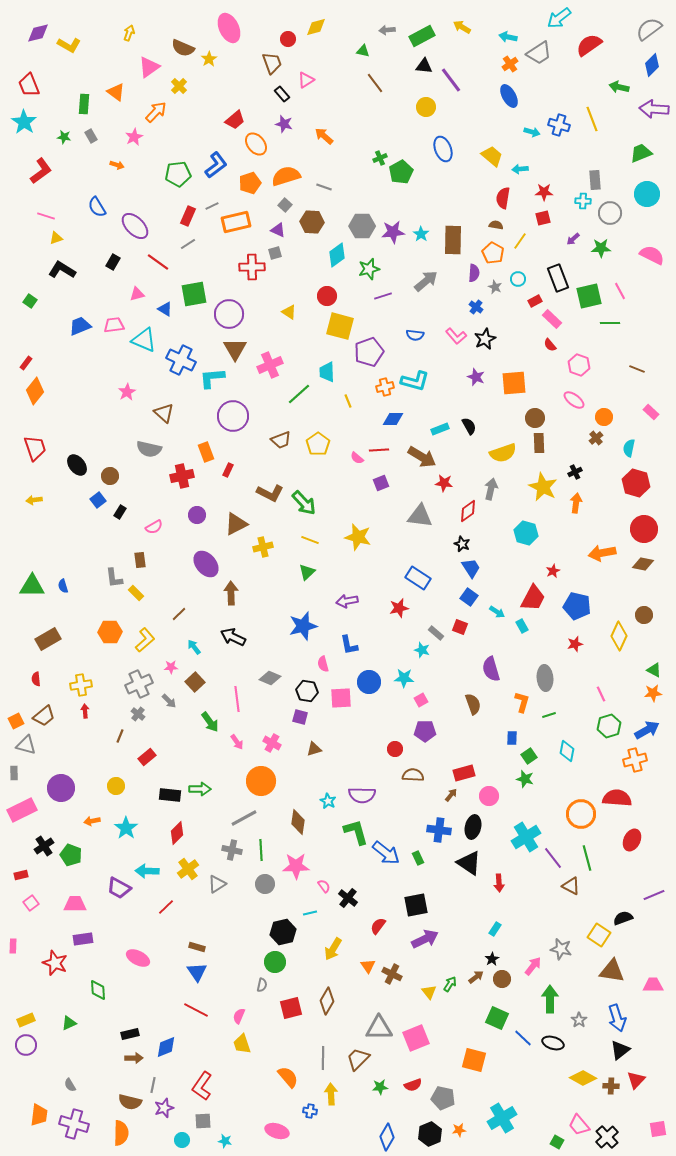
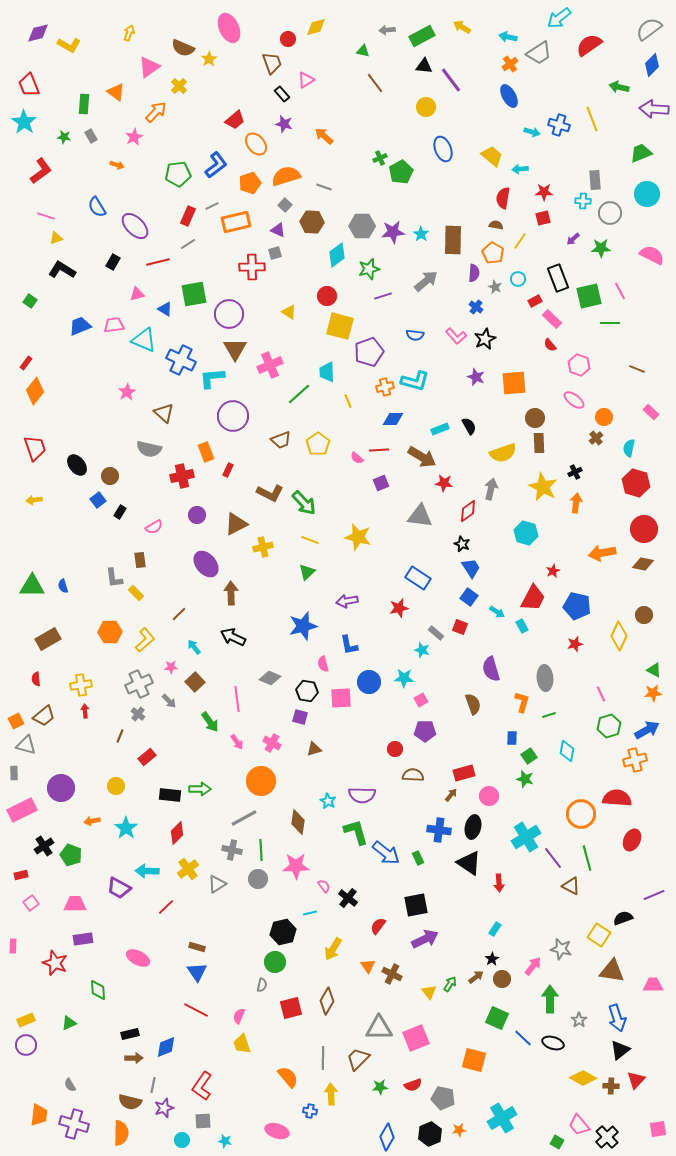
red line at (158, 262): rotated 50 degrees counterclockwise
gray circle at (265, 884): moved 7 px left, 5 px up
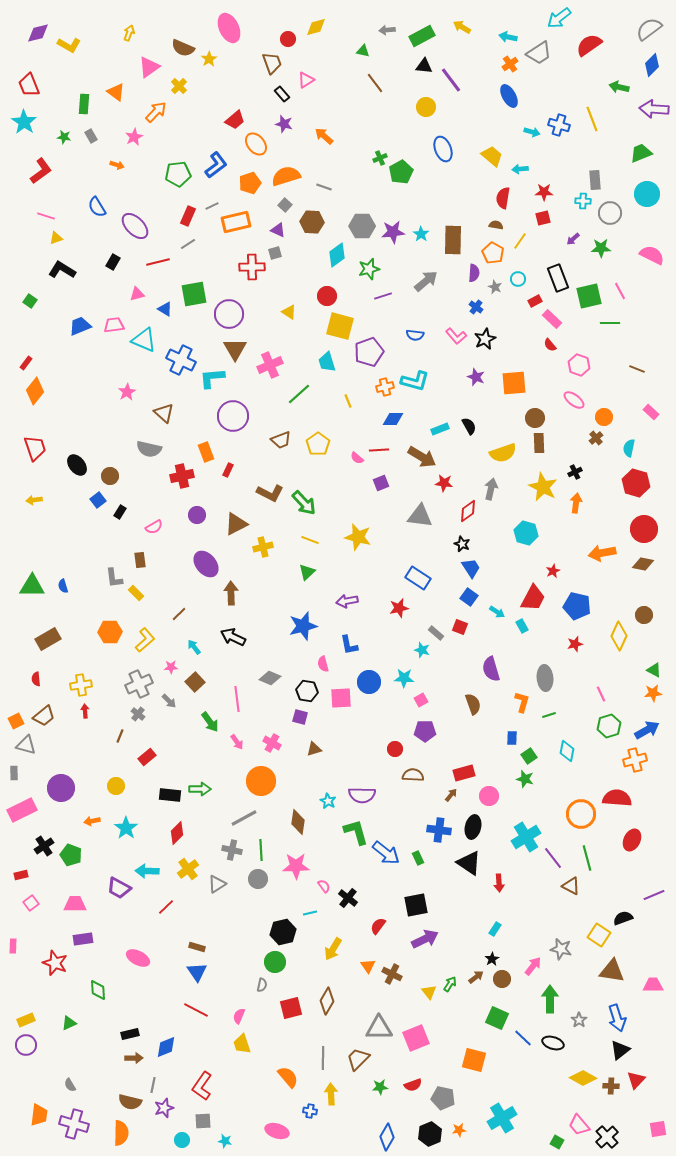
cyan trapezoid at (327, 372): moved 10 px up; rotated 15 degrees counterclockwise
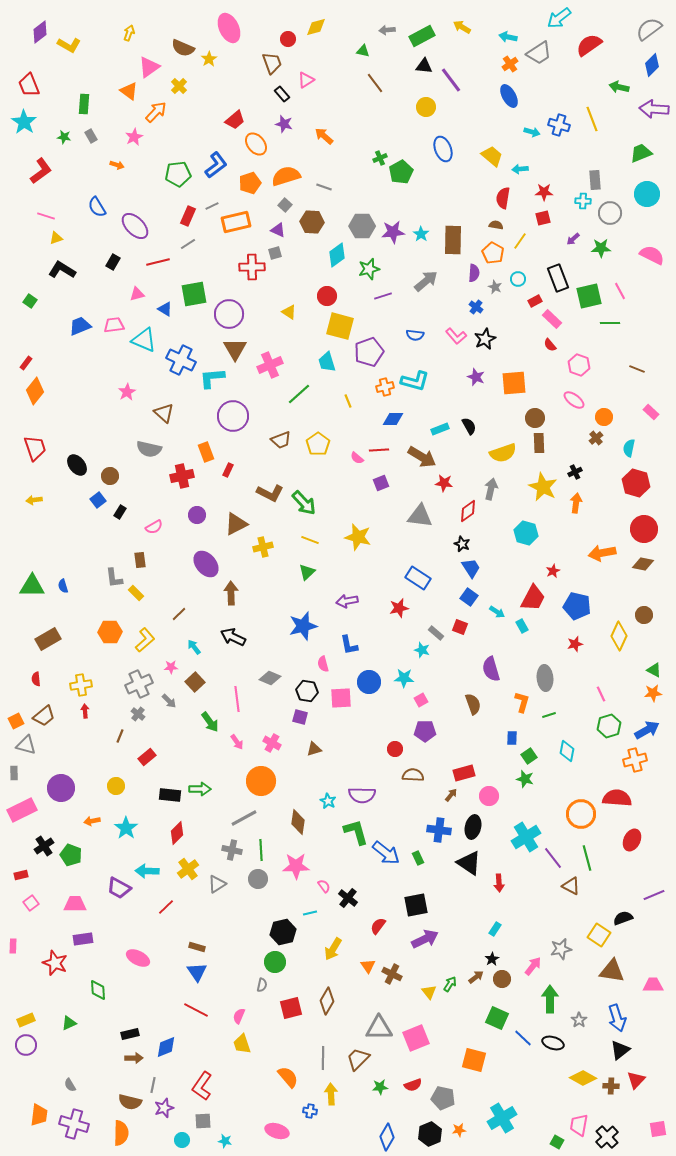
purple diamond at (38, 33): moved 2 px right, 1 px up; rotated 25 degrees counterclockwise
orange triangle at (116, 92): moved 13 px right, 1 px up
gray star at (561, 949): rotated 25 degrees counterclockwise
pink trapezoid at (579, 1125): rotated 50 degrees clockwise
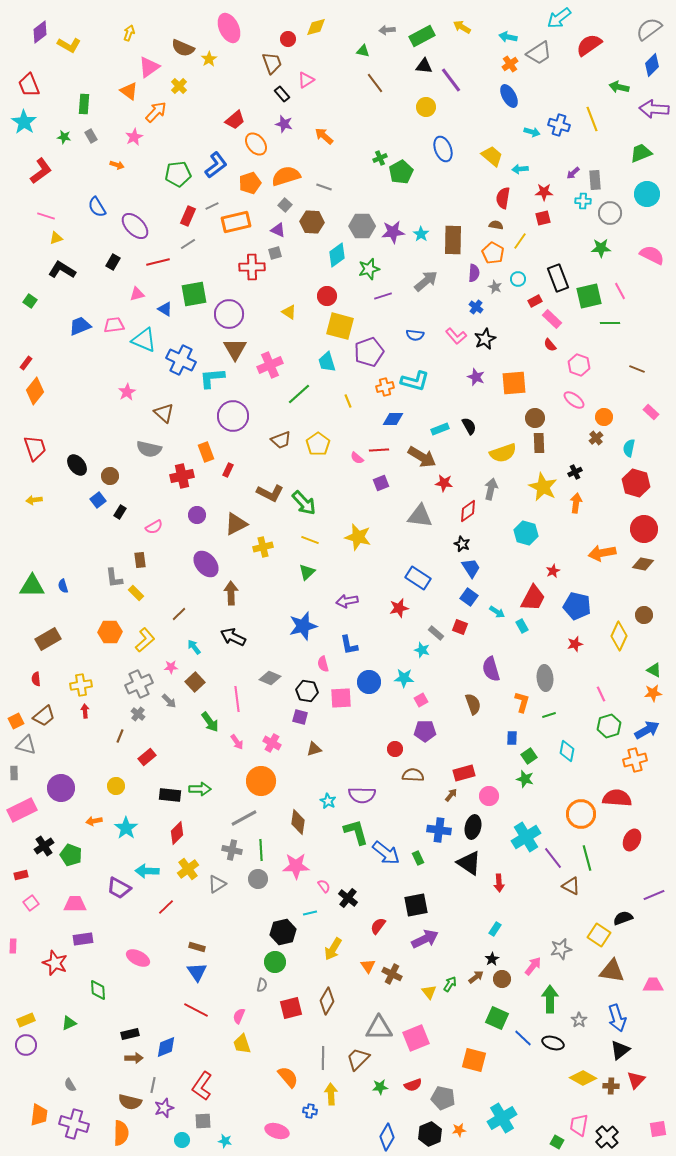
purple arrow at (573, 239): moved 66 px up
orange arrow at (92, 821): moved 2 px right
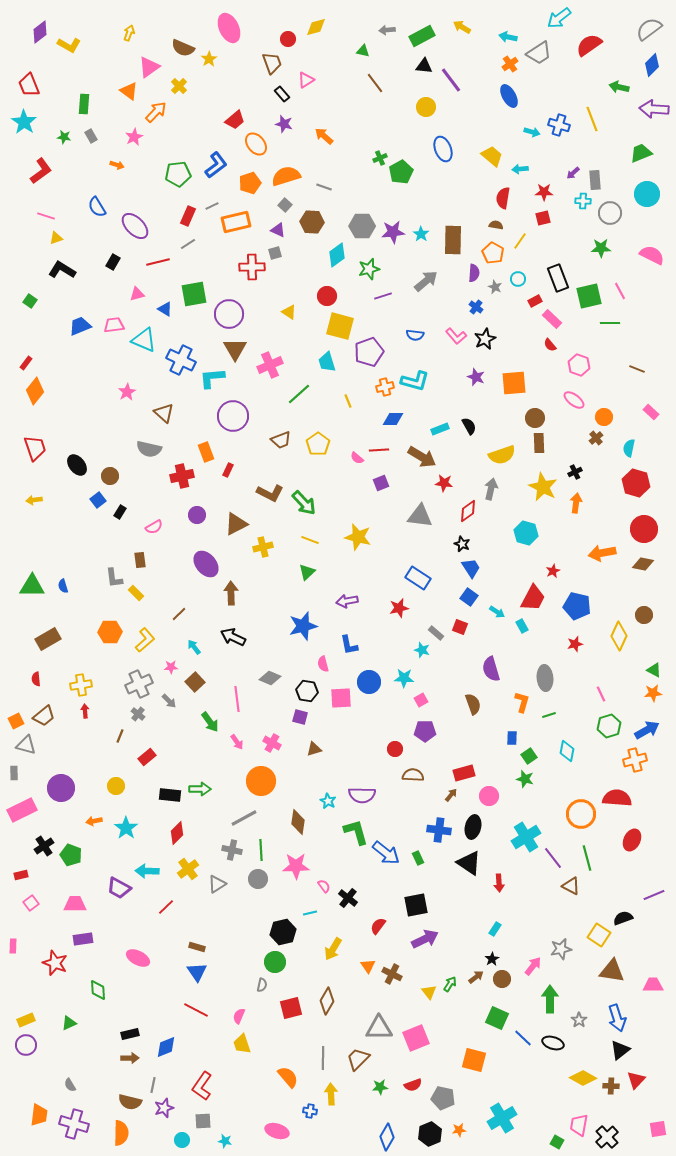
yellow semicircle at (503, 453): moved 1 px left, 2 px down
brown arrow at (134, 1058): moved 4 px left
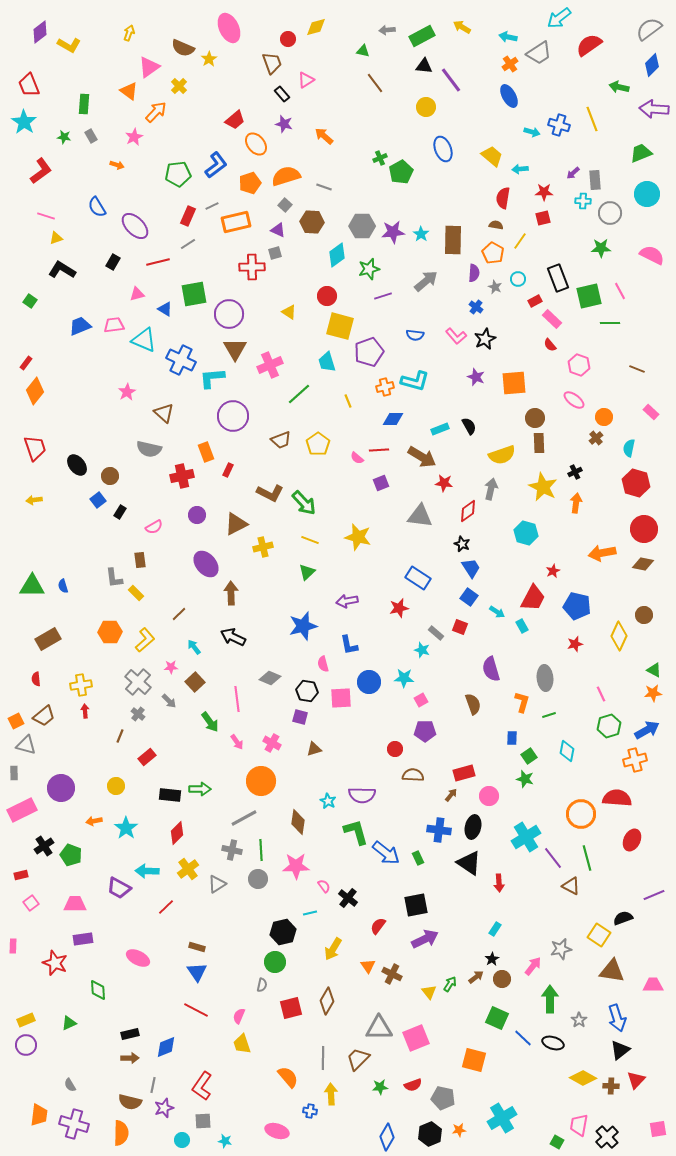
gray cross at (139, 684): moved 1 px left, 2 px up; rotated 24 degrees counterclockwise
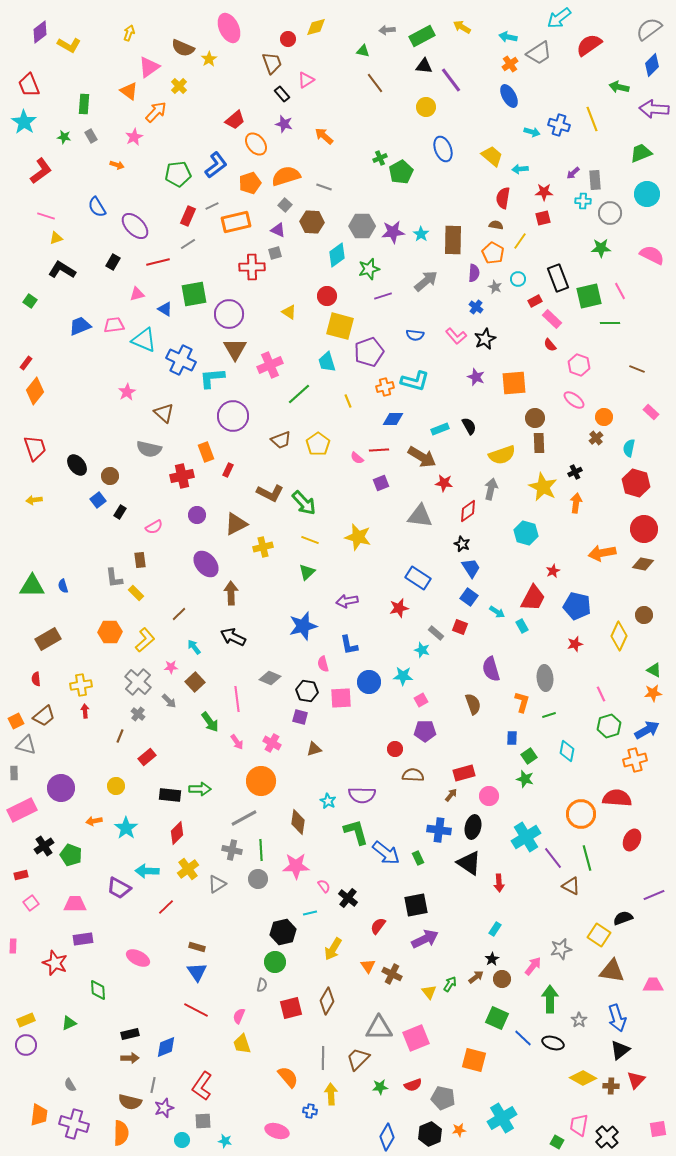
cyan star at (404, 678): moved 1 px left, 2 px up
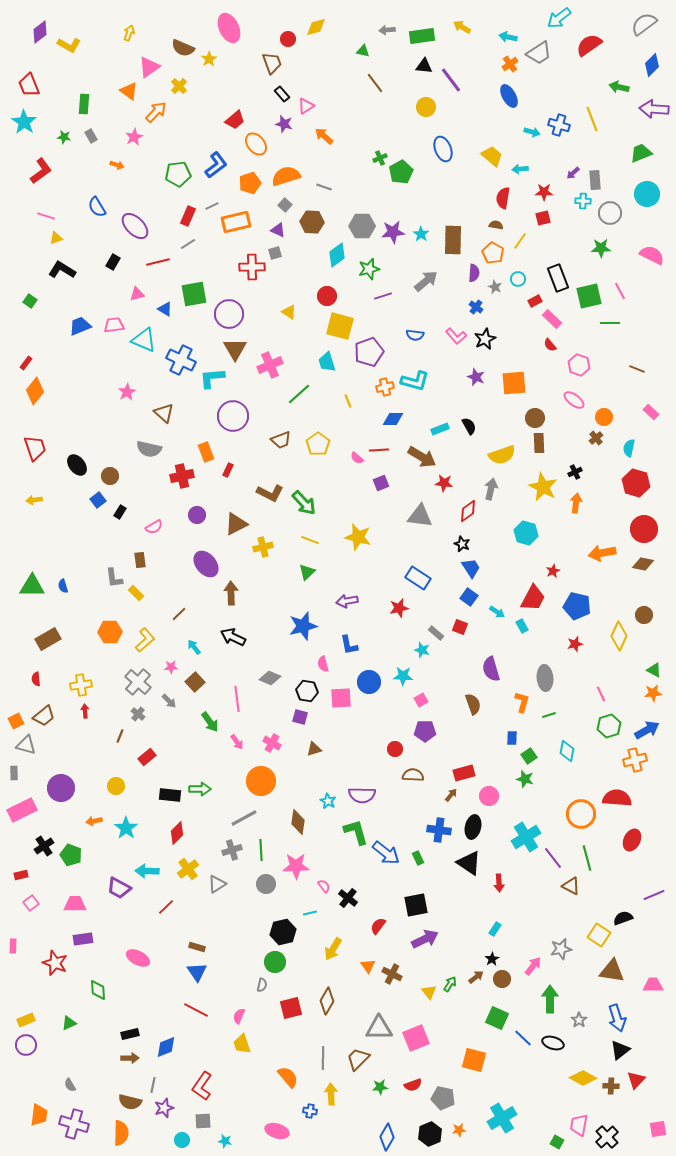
gray semicircle at (649, 29): moved 5 px left, 5 px up
green rectangle at (422, 36): rotated 20 degrees clockwise
pink triangle at (306, 80): moved 26 px down
gray cross at (232, 850): rotated 30 degrees counterclockwise
gray circle at (258, 879): moved 8 px right, 5 px down
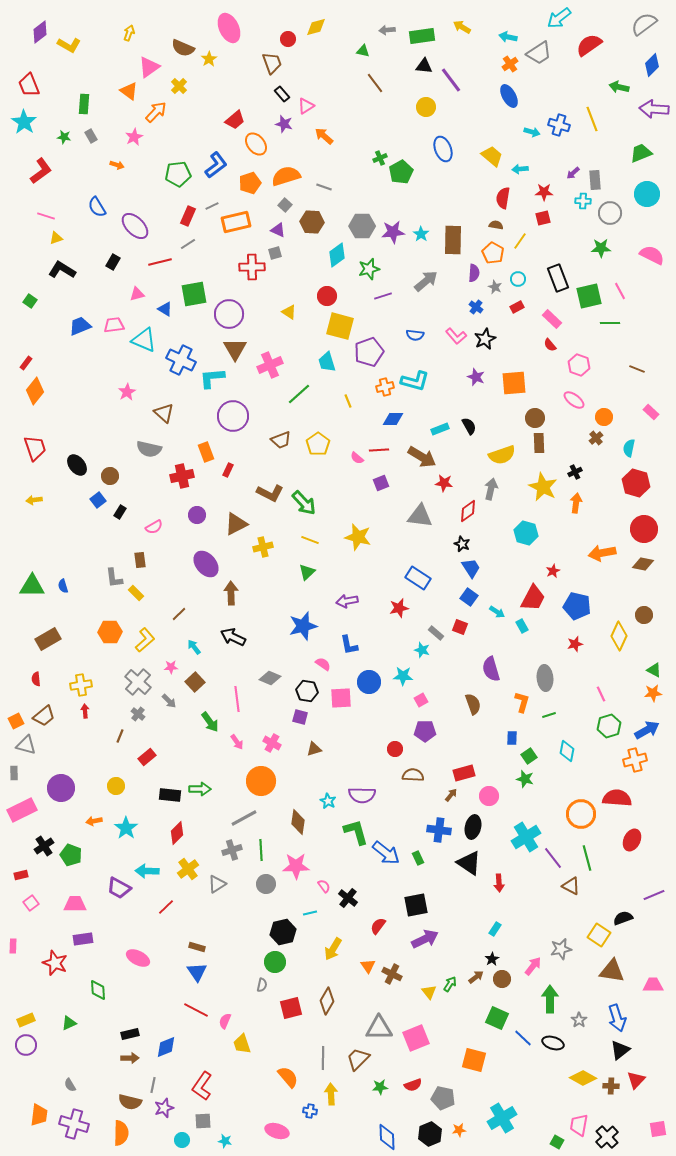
red line at (158, 262): moved 2 px right
red rectangle at (535, 301): moved 18 px left, 6 px down
pink semicircle at (323, 664): rotated 140 degrees clockwise
pink semicircle at (239, 1016): moved 14 px left, 5 px down
blue diamond at (387, 1137): rotated 32 degrees counterclockwise
